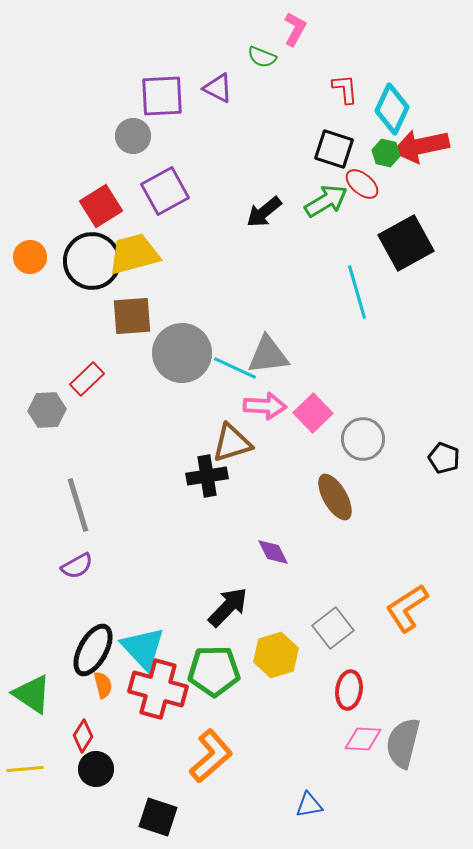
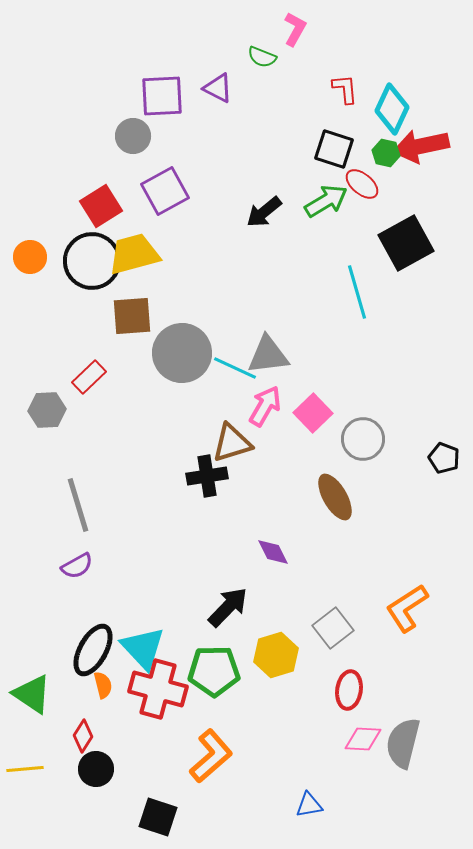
red rectangle at (87, 379): moved 2 px right, 2 px up
pink arrow at (265, 406): rotated 63 degrees counterclockwise
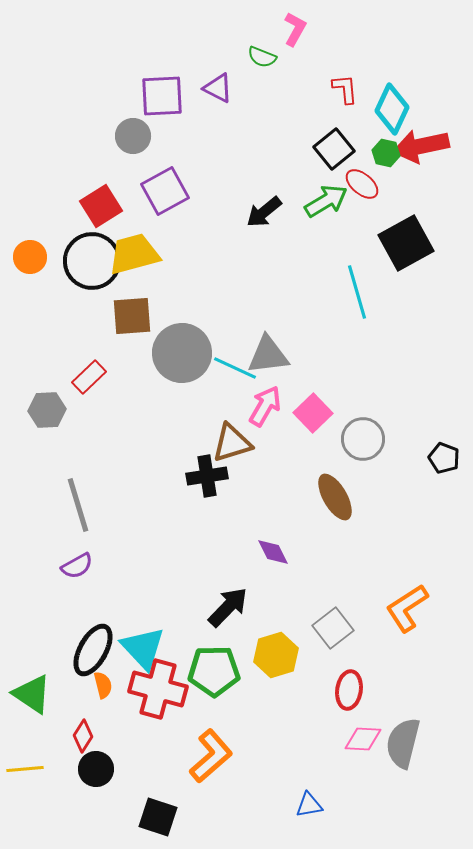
black square at (334, 149): rotated 33 degrees clockwise
